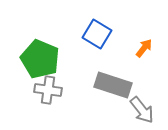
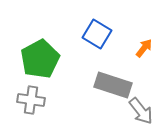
green pentagon: rotated 21 degrees clockwise
gray cross: moved 17 px left, 10 px down
gray arrow: moved 1 px left, 1 px down
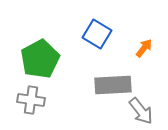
gray rectangle: rotated 21 degrees counterclockwise
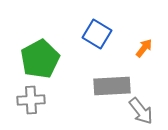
gray rectangle: moved 1 px left, 1 px down
gray cross: rotated 12 degrees counterclockwise
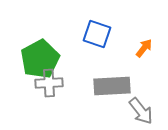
blue square: rotated 12 degrees counterclockwise
gray cross: moved 18 px right, 17 px up
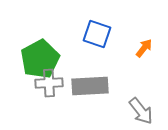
gray rectangle: moved 22 px left
